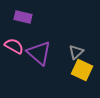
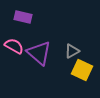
gray triangle: moved 4 px left, 1 px up; rotated 14 degrees clockwise
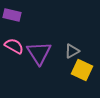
purple rectangle: moved 11 px left, 2 px up
purple triangle: rotated 16 degrees clockwise
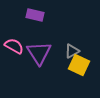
purple rectangle: moved 23 px right
yellow square: moved 3 px left, 5 px up
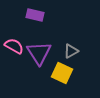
gray triangle: moved 1 px left
yellow square: moved 17 px left, 8 px down
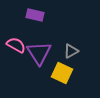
pink semicircle: moved 2 px right, 1 px up
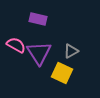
purple rectangle: moved 3 px right, 4 px down
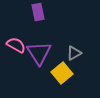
purple rectangle: moved 7 px up; rotated 66 degrees clockwise
gray triangle: moved 3 px right, 2 px down
yellow square: rotated 25 degrees clockwise
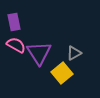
purple rectangle: moved 24 px left, 10 px down
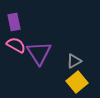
gray triangle: moved 8 px down
yellow square: moved 15 px right, 9 px down
